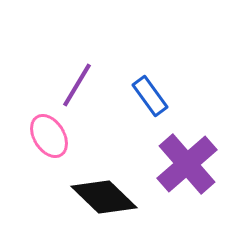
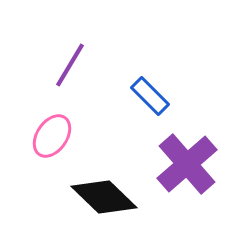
purple line: moved 7 px left, 20 px up
blue rectangle: rotated 9 degrees counterclockwise
pink ellipse: moved 3 px right; rotated 66 degrees clockwise
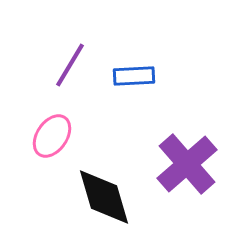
blue rectangle: moved 16 px left, 20 px up; rotated 48 degrees counterclockwise
black diamond: rotated 30 degrees clockwise
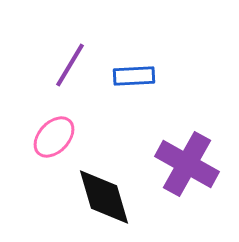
pink ellipse: moved 2 px right, 1 px down; rotated 9 degrees clockwise
purple cross: rotated 20 degrees counterclockwise
